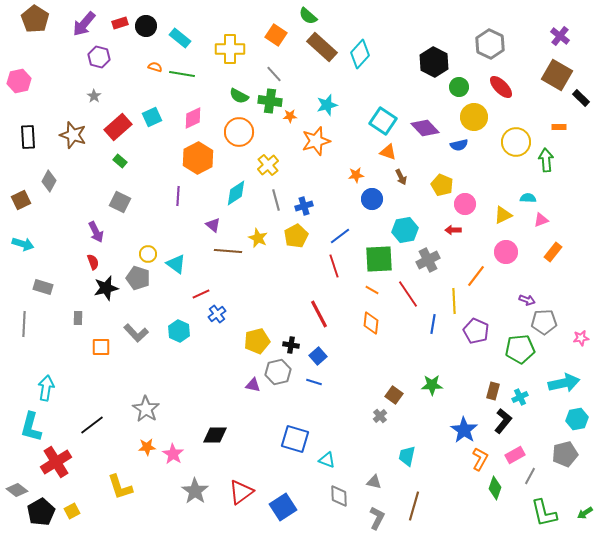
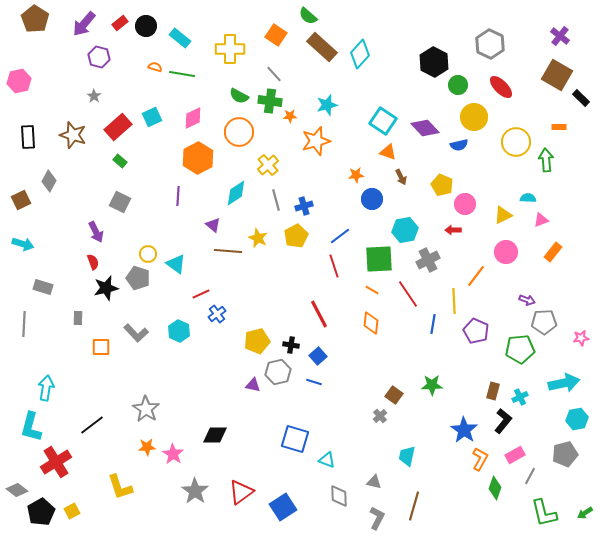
red rectangle at (120, 23): rotated 21 degrees counterclockwise
green circle at (459, 87): moved 1 px left, 2 px up
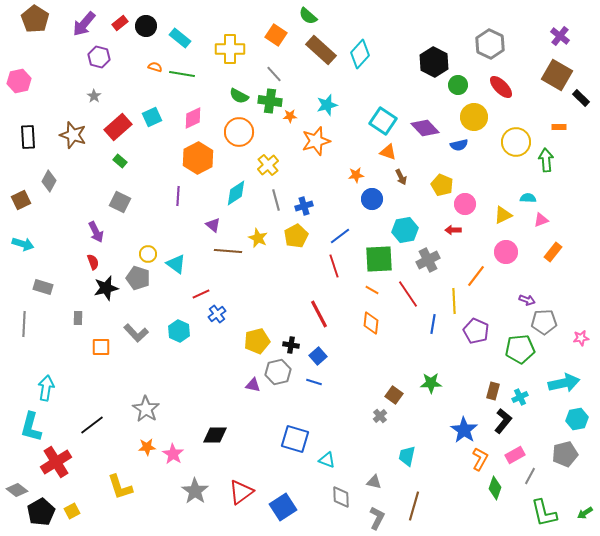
brown rectangle at (322, 47): moved 1 px left, 3 px down
green star at (432, 385): moved 1 px left, 2 px up
gray diamond at (339, 496): moved 2 px right, 1 px down
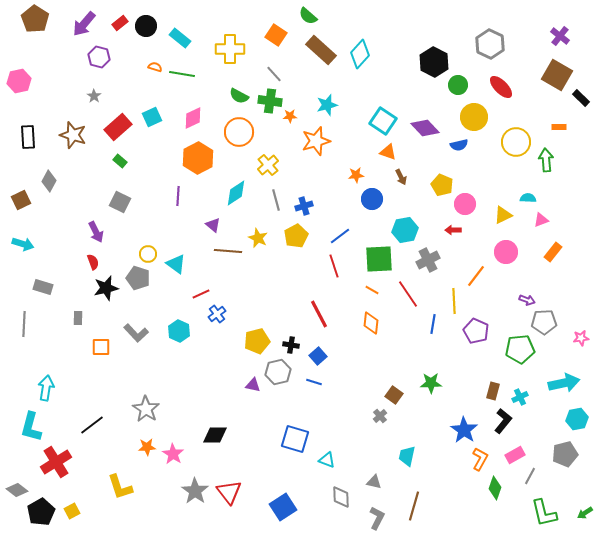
red triangle at (241, 492): moved 12 px left; rotated 32 degrees counterclockwise
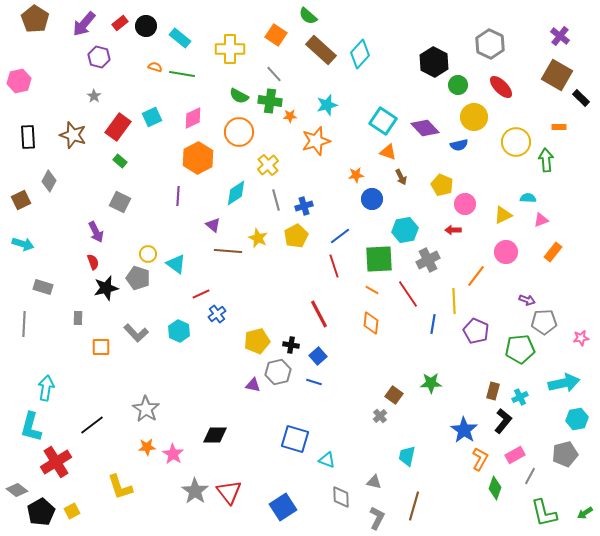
red rectangle at (118, 127): rotated 12 degrees counterclockwise
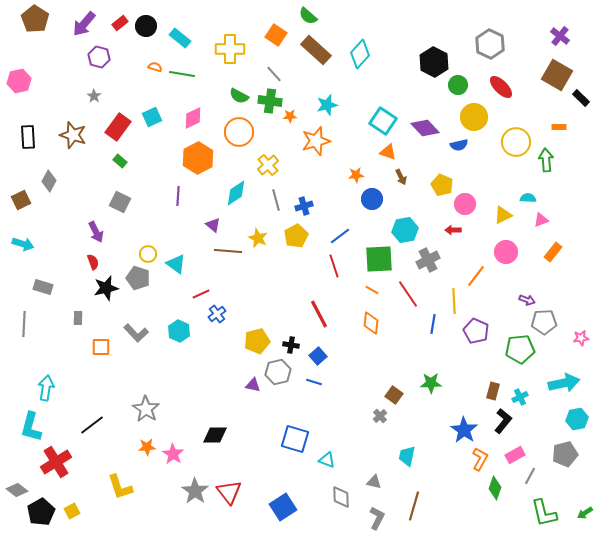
brown rectangle at (321, 50): moved 5 px left
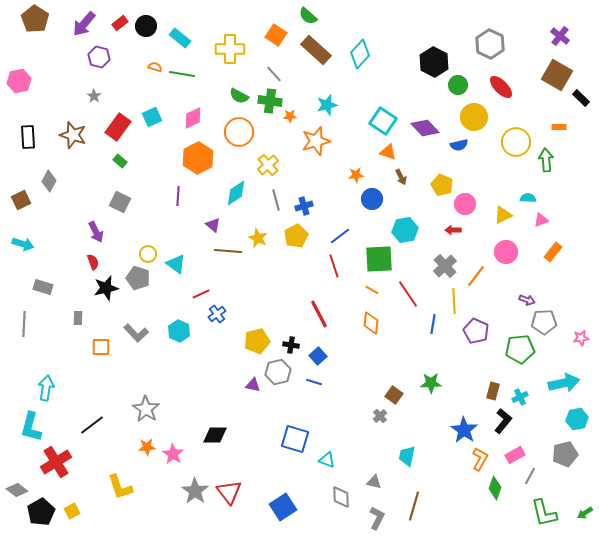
gray cross at (428, 260): moved 17 px right, 6 px down; rotated 15 degrees counterclockwise
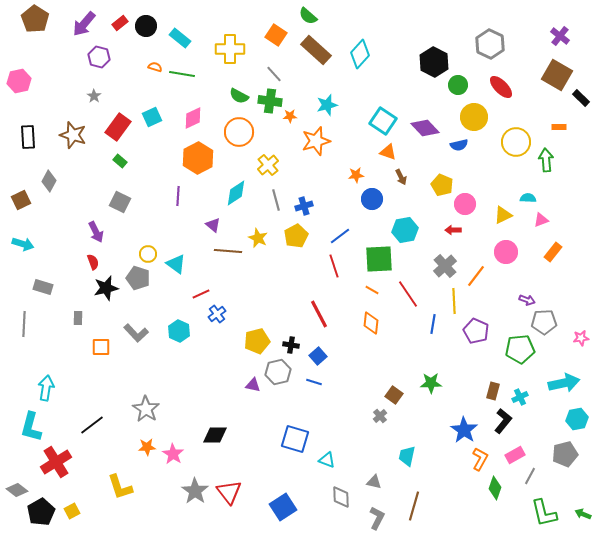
green arrow at (585, 513): moved 2 px left, 1 px down; rotated 56 degrees clockwise
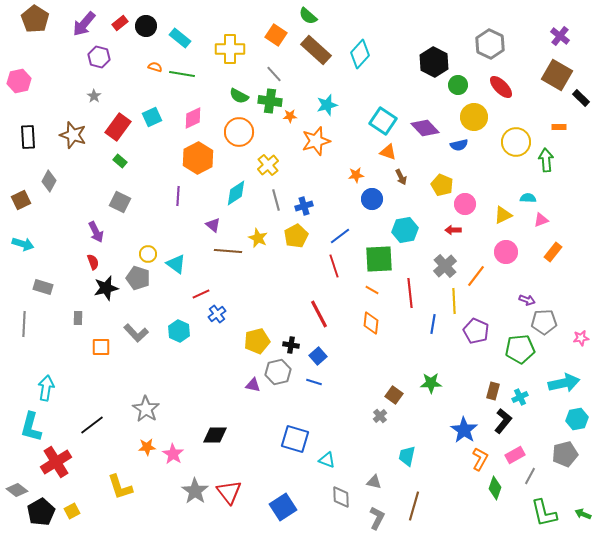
red line at (408, 294): moved 2 px right, 1 px up; rotated 28 degrees clockwise
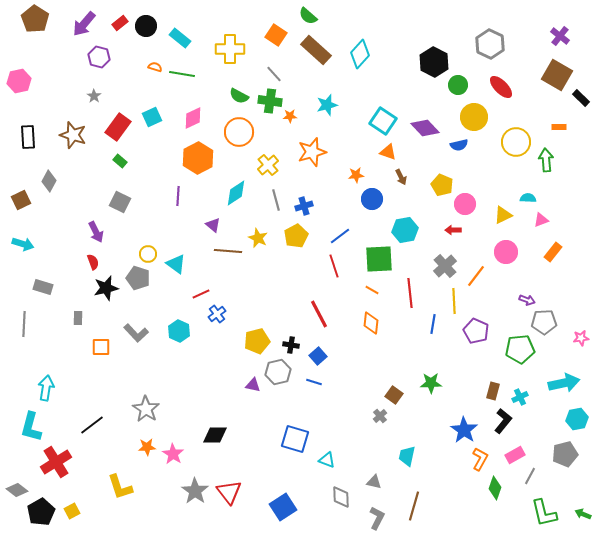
orange star at (316, 141): moved 4 px left, 11 px down
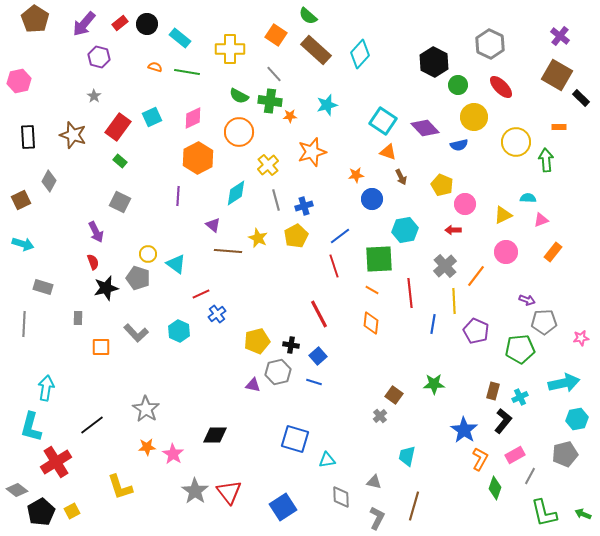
black circle at (146, 26): moved 1 px right, 2 px up
green line at (182, 74): moved 5 px right, 2 px up
green star at (431, 383): moved 3 px right, 1 px down
cyan triangle at (327, 460): rotated 30 degrees counterclockwise
